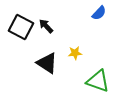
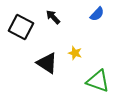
blue semicircle: moved 2 px left, 1 px down
black arrow: moved 7 px right, 9 px up
yellow star: rotated 24 degrees clockwise
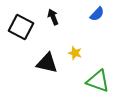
black arrow: rotated 21 degrees clockwise
black triangle: rotated 20 degrees counterclockwise
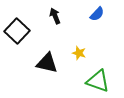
black arrow: moved 2 px right, 1 px up
black square: moved 4 px left, 4 px down; rotated 15 degrees clockwise
yellow star: moved 4 px right
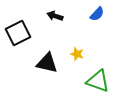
black arrow: rotated 49 degrees counterclockwise
black square: moved 1 px right, 2 px down; rotated 20 degrees clockwise
yellow star: moved 2 px left, 1 px down
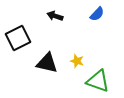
black square: moved 5 px down
yellow star: moved 7 px down
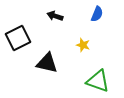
blue semicircle: rotated 21 degrees counterclockwise
yellow star: moved 6 px right, 16 px up
